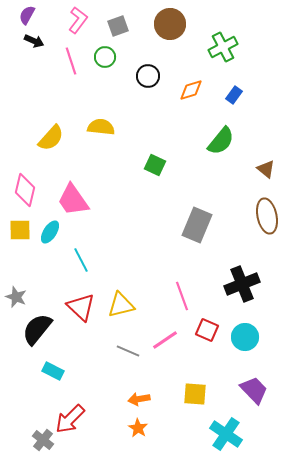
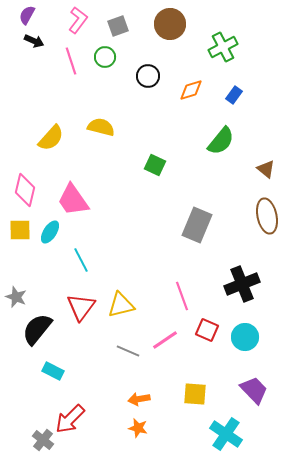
yellow semicircle at (101, 127): rotated 8 degrees clockwise
red triangle at (81, 307): rotated 24 degrees clockwise
orange star at (138, 428): rotated 18 degrees counterclockwise
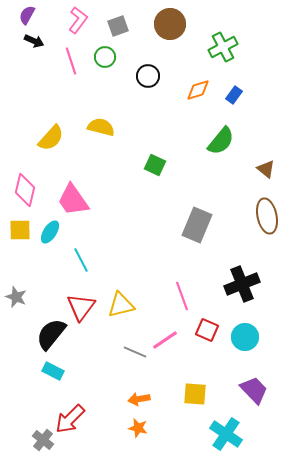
orange diamond at (191, 90): moved 7 px right
black semicircle at (37, 329): moved 14 px right, 5 px down
gray line at (128, 351): moved 7 px right, 1 px down
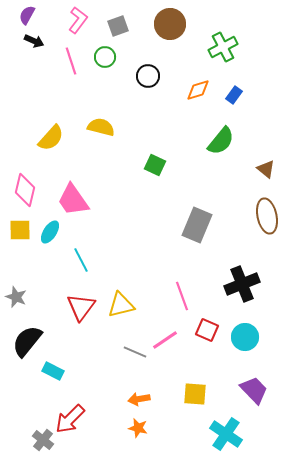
black semicircle at (51, 334): moved 24 px left, 7 px down
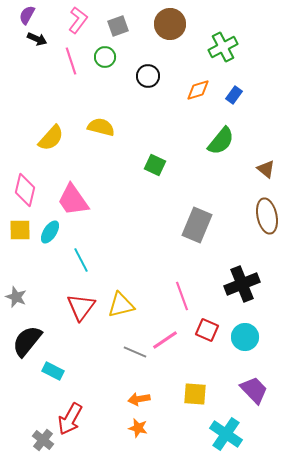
black arrow at (34, 41): moved 3 px right, 2 px up
red arrow at (70, 419): rotated 16 degrees counterclockwise
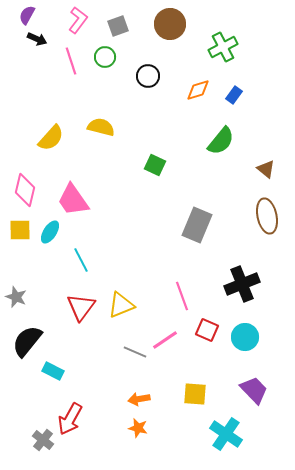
yellow triangle at (121, 305): rotated 8 degrees counterclockwise
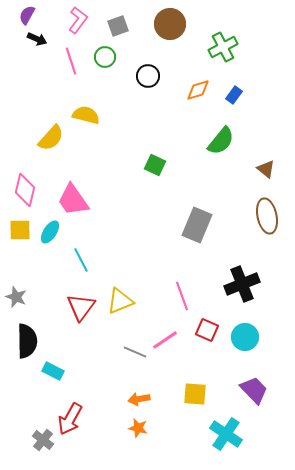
yellow semicircle at (101, 127): moved 15 px left, 12 px up
yellow triangle at (121, 305): moved 1 px left, 4 px up
black semicircle at (27, 341): rotated 140 degrees clockwise
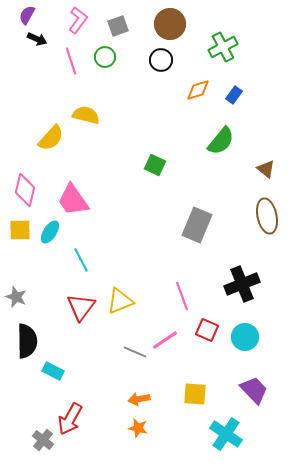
black circle at (148, 76): moved 13 px right, 16 px up
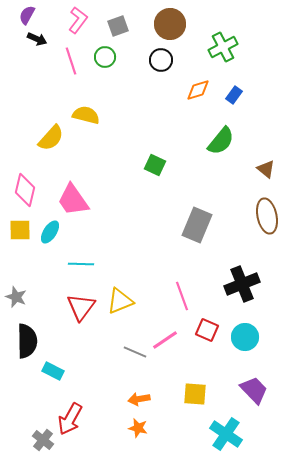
cyan line at (81, 260): moved 4 px down; rotated 60 degrees counterclockwise
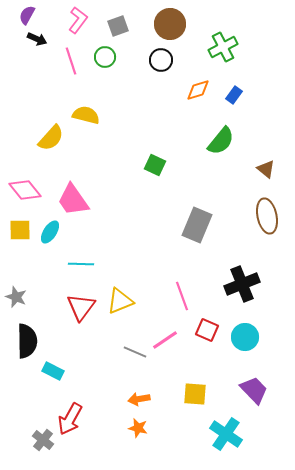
pink diamond at (25, 190): rotated 52 degrees counterclockwise
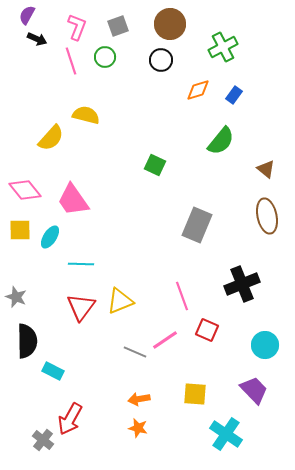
pink L-shape at (78, 20): moved 1 px left, 7 px down; rotated 16 degrees counterclockwise
cyan ellipse at (50, 232): moved 5 px down
cyan circle at (245, 337): moved 20 px right, 8 px down
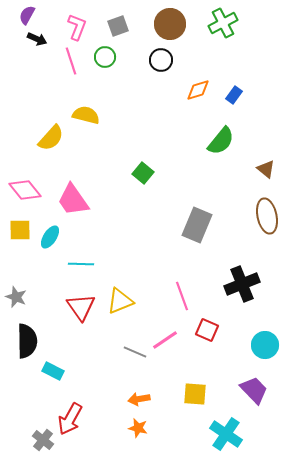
green cross at (223, 47): moved 24 px up
green square at (155, 165): moved 12 px left, 8 px down; rotated 15 degrees clockwise
red triangle at (81, 307): rotated 12 degrees counterclockwise
